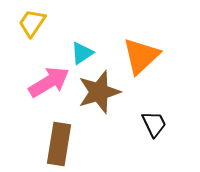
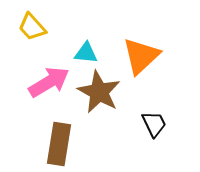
yellow trapezoid: moved 4 px down; rotated 76 degrees counterclockwise
cyan triangle: moved 4 px right; rotated 40 degrees clockwise
brown star: rotated 27 degrees counterclockwise
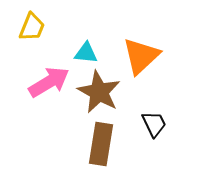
yellow trapezoid: rotated 116 degrees counterclockwise
brown rectangle: moved 42 px right
